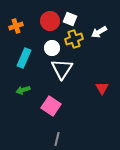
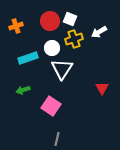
cyan rectangle: moved 4 px right; rotated 48 degrees clockwise
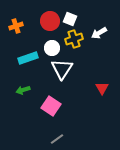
white arrow: moved 1 px down
gray line: rotated 40 degrees clockwise
